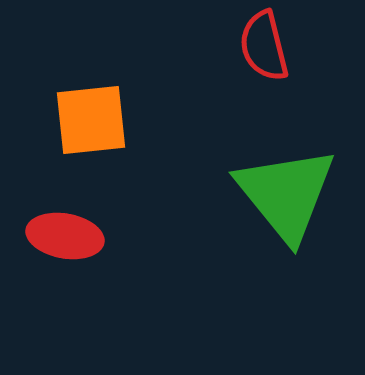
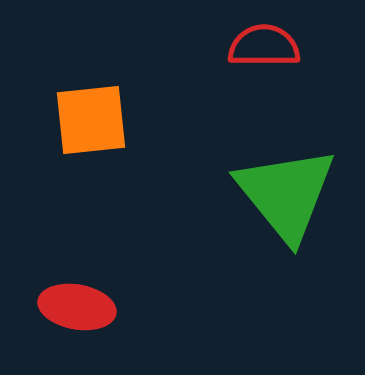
red semicircle: rotated 104 degrees clockwise
red ellipse: moved 12 px right, 71 px down
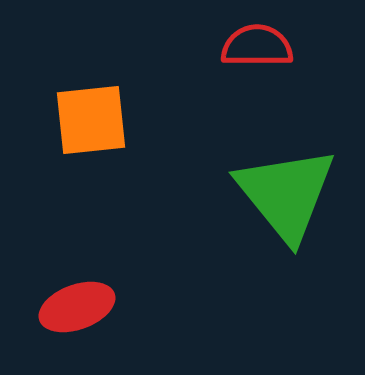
red semicircle: moved 7 px left
red ellipse: rotated 30 degrees counterclockwise
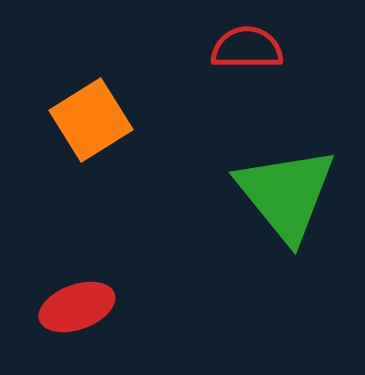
red semicircle: moved 10 px left, 2 px down
orange square: rotated 26 degrees counterclockwise
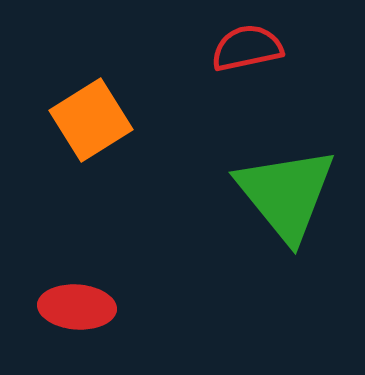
red semicircle: rotated 12 degrees counterclockwise
red ellipse: rotated 24 degrees clockwise
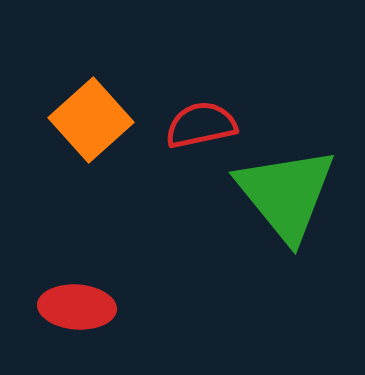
red semicircle: moved 46 px left, 77 px down
orange square: rotated 10 degrees counterclockwise
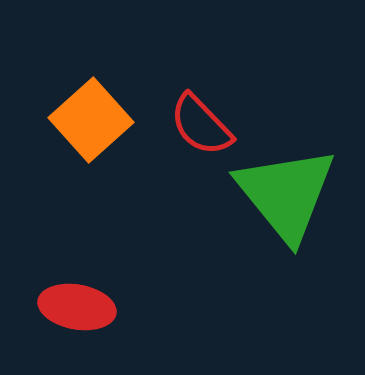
red semicircle: rotated 122 degrees counterclockwise
red ellipse: rotated 6 degrees clockwise
